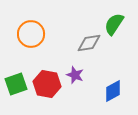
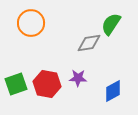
green semicircle: moved 3 px left
orange circle: moved 11 px up
purple star: moved 3 px right, 3 px down; rotated 18 degrees counterclockwise
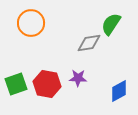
blue diamond: moved 6 px right
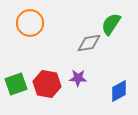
orange circle: moved 1 px left
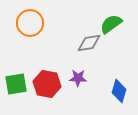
green semicircle: rotated 20 degrees clockwise
green square: rotated 10 degrees clockwise
blue diamond: rotated 45 degrees counterclockwise
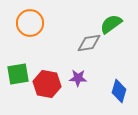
green square: moved 2 px right, 10 px up
